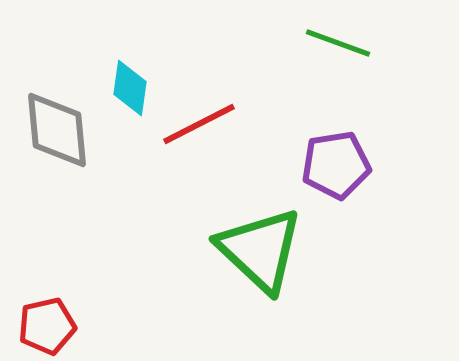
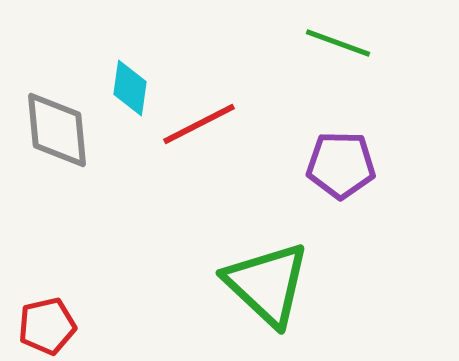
purple pentagon: moved 5 px right; rotated 10 degrees clockwise
green triangle: moved 7 px right, 34 px down
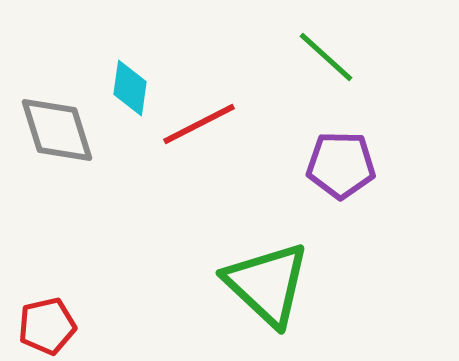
green line: moved 12 px left, 14 px down; rotated 22 degrees clockwise
gray diamond: rotated 12 degrees counterclockwise
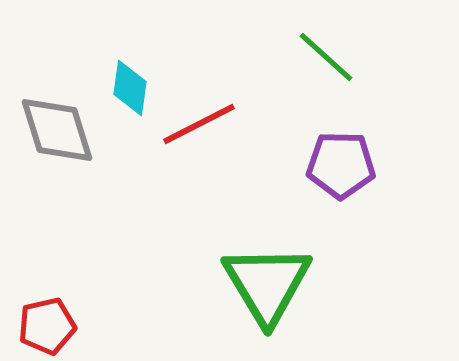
green triangle: rotated 16 degrees clockwise
